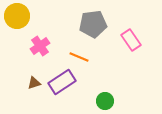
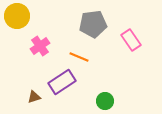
brown triangle: moved 14 px down
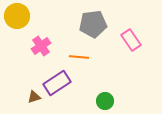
pink cross: moved 1 px right
orange line: rotated 18 degrees counterclockwise
purple rectangle: moved 5 px left, 1 px down
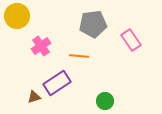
orange line: moved 1 px up
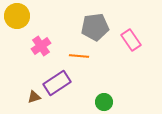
gray pentagon: moved 2 px right, 3 px down
green circle: moved 1 px left, 1 px down
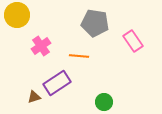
yellow circle: moved 1 px up
gray pentagon: moved 4 px up; rotated 16 degrees clockwise
pink rectangle: moved 2 px right, 1 px down
